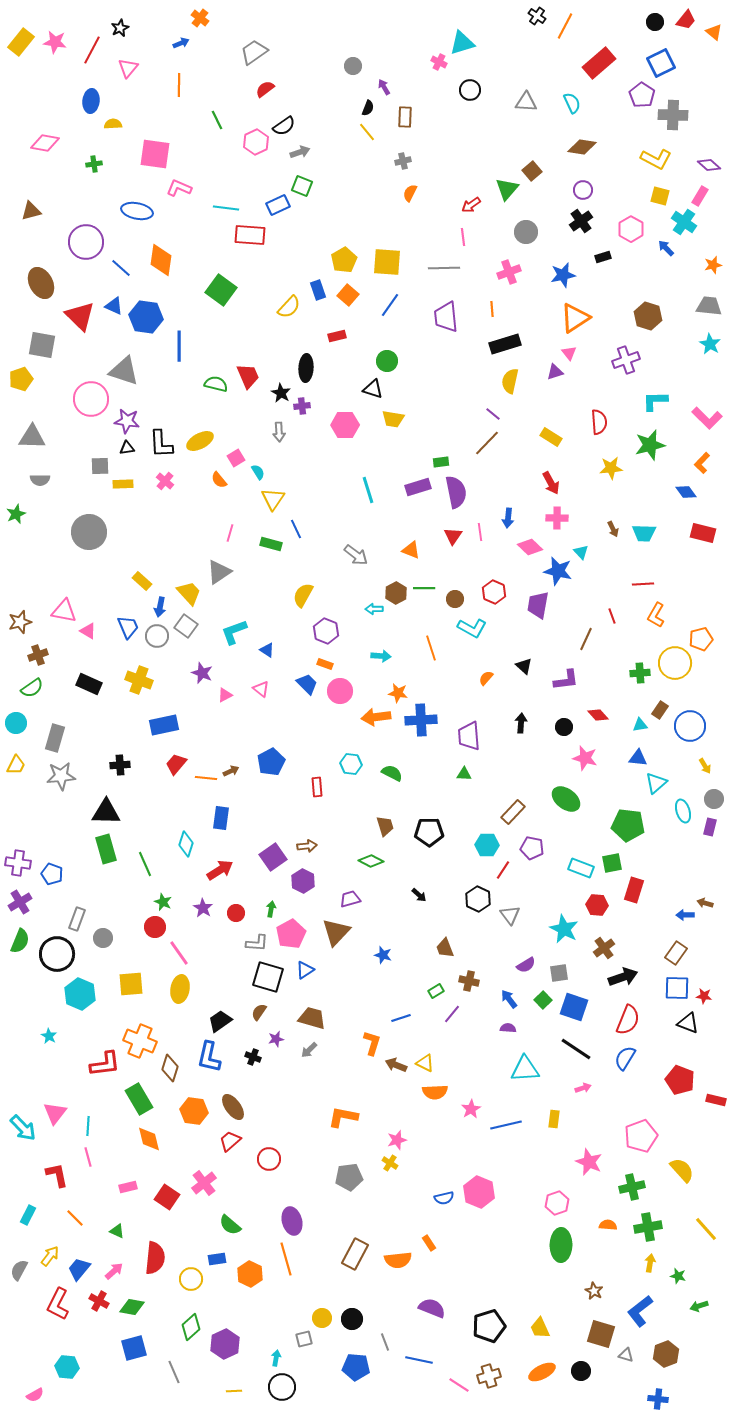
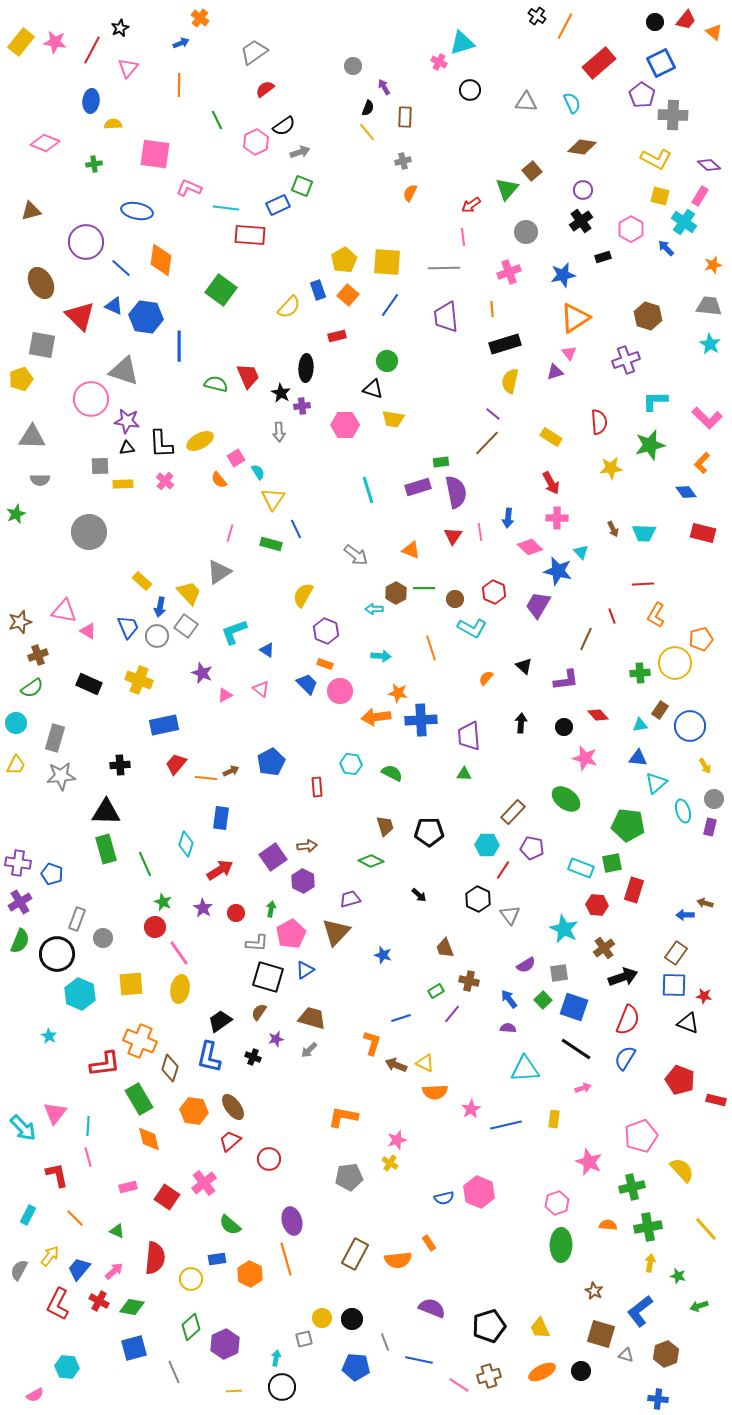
pink diamond at (45, 143): rotated 12 degrees clockwise
pink L-shape at (179, 188): moved 10 px right
purple trapezoid at (538, 605): rotated 20 degrees clockwise
blue square at (677, 988): moved 3 px left, 3 px up
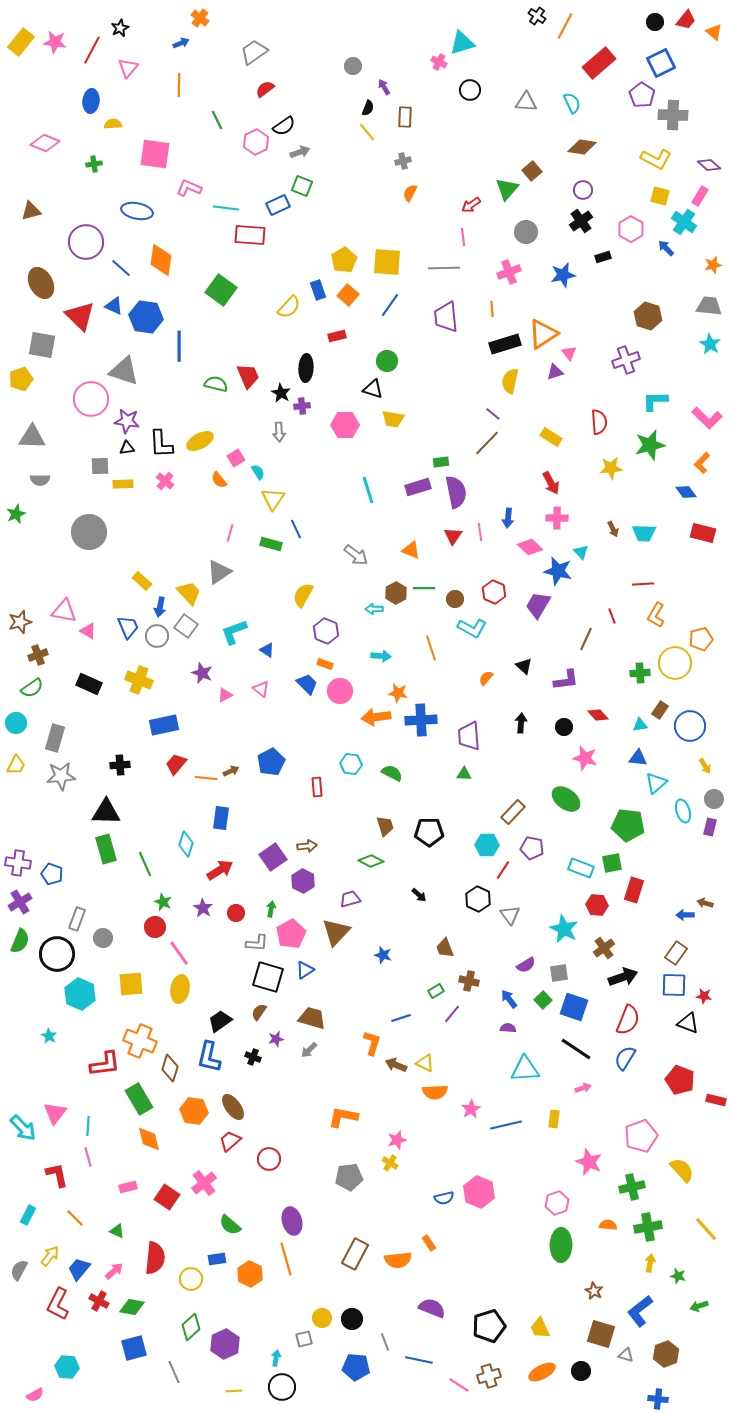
orange triangle at (575, 318): moved 32 px left, 16 px down
